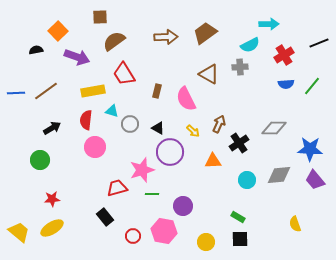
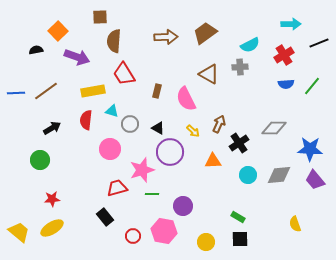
cyan arrow at (269, 24): moved 22 px right
brown semicircle at (114, 41): rotated 50 degrees counterclockwise
pink circle at (95, 147): moved 15 px right, 2 px down
cyan circle at (247, 180): moved 1 px right, 5 px up
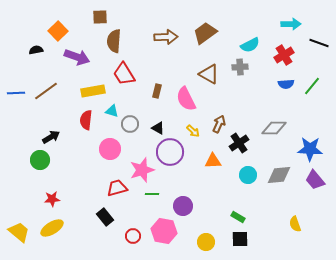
black line at (319, 43): rotated 42 degrees clockwise
black arrow at (52, 128): moved 1 px left, 9 px down
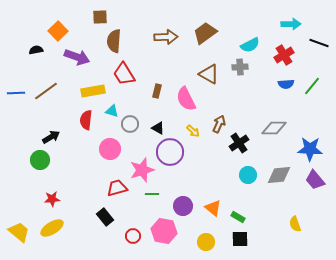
orange triangle at (213, 161): moved 47 px down; rotated 42 degrees clockwise
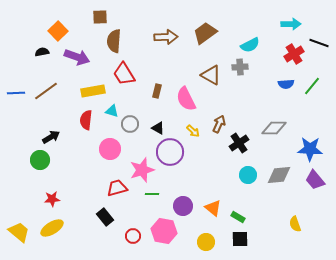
black semicircle at (36, 50): moved 6 px right, 2 px down
red cross at (284, 55): moved 10 px right, 1 px up
brown triangle at (209, 74): moved 2 px right, 1 px down
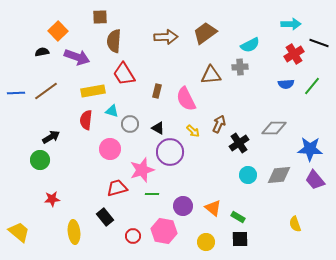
brown triangle at (211, 75): rotated 35 degrees counterclockwise
yellow ellipse at (52, 228): moved 22 px right, 4 px down; rotated 65 degrees counterclockwise
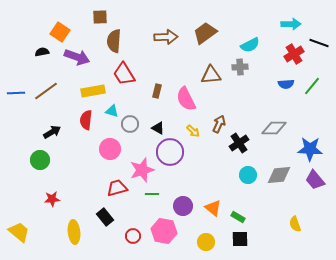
orange square at (58, 31): moved 2 px right, 1 px down; rotated 12 degrees counterclockwise
black arrow at (51, 137): moved 1 px right, 5 px up
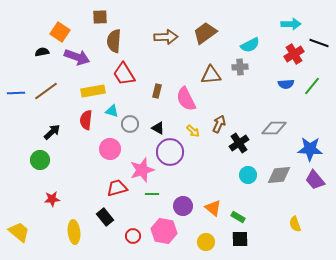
black arrow at (52, 132): rotated 12 degrees counterclockwise
